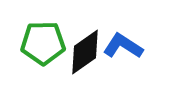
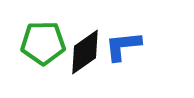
blue L-shape: rotated 39 degrees counterclockwise
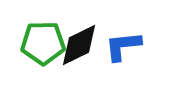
black diamond: moved 6 px left, 7 px up; rotated 9 degrees clockwise
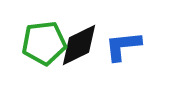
green pentagon: moved 1 px right; rotated 6 degrees counterclockwise
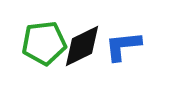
black diamond: moved 3 px right, 1 px down
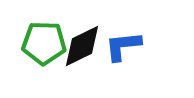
green pentagon: rotated 9 degrees clockwise
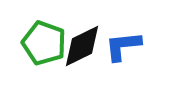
green pentagon: rotated 18 degrees clockwise
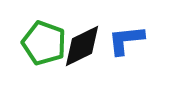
blue L-shape: moved 3 px right, 6 px up
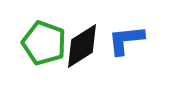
black diamond: rotated 6 degrees counterclockwise
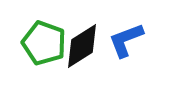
blue L-shape: rotated 15 degrees counterclockwise
